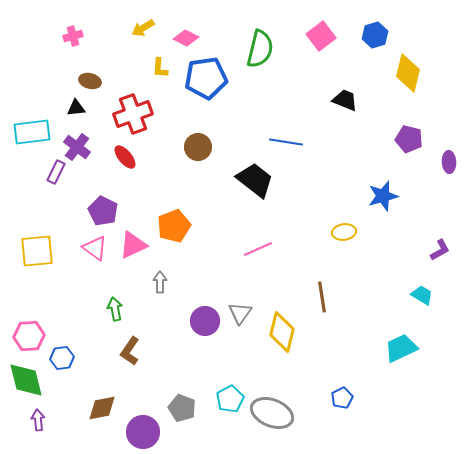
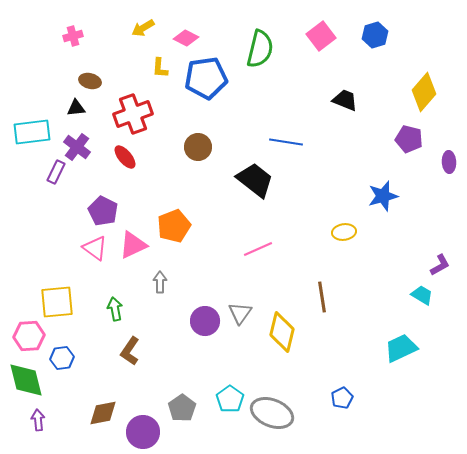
yellow diamond at (408, 73): moved 16 px right, 19 px down; rotated 27 degrees clockwise
purple L-shape at (440, 250): moved 15 px down
yellow square at (37, 251): moved 20 px right, 51 px down
cyan pentagon at (230, 399): rotated 8 degrees counterclockwise
brown diamond at (102, 408): moved 1 px right, 5 px down
gray pentagon at (182, 408): rotated 16 degrees clockwise
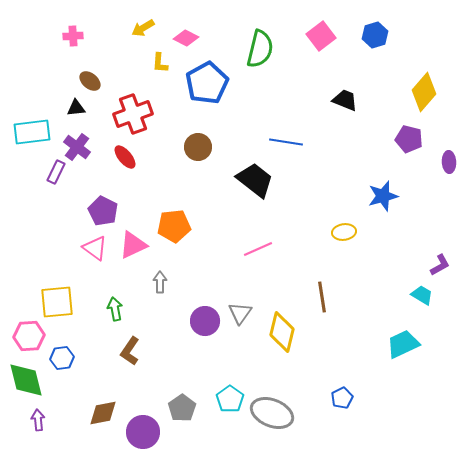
pink cross at (73, 36): rotated 12 degrees clockwise
yellow L-shape at (160, 68): moved 5 px up
blue pentagon at (206, 78): moved 1 px right, 5 px down; rotated 21 degrees counterclockwise
brown ellipse at (90, 81): rotated 25 degrees clockwise
orange pentagon at (174, 226): rotated 16 degrees clockwise
cyan trapezoid at (401, 348): moved 2 px right, 4 px up
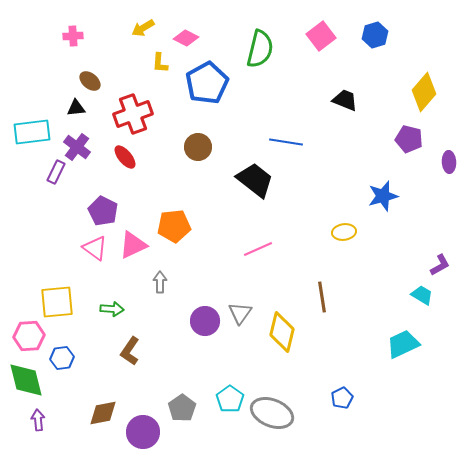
green arrow at (115, 309): moved 3 px left; rotated 105 degrees clockwise
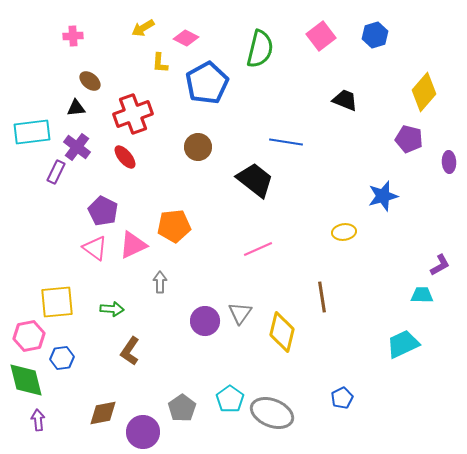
cyan trapezoid at (422, 295): rotated 30 degrees counterclockwise
pink hexagon at (29, 336): rotated 8 degrees counterclockwise
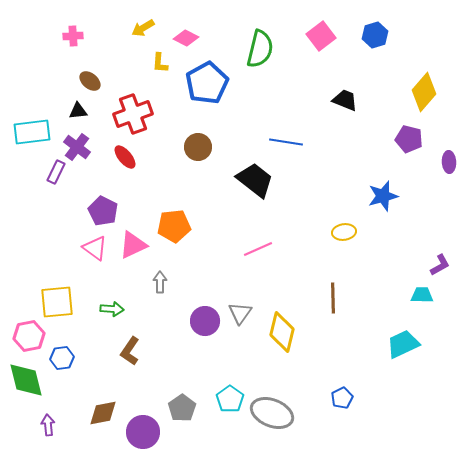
black triangle at (76, 108): moved 2 px right, 3 px down
brown line at (322, 297): moved 11 px right, 1 px down; rotated 8 degrees clockwise
purple arrow at (38, 420): moved 10 px right, 5 px down
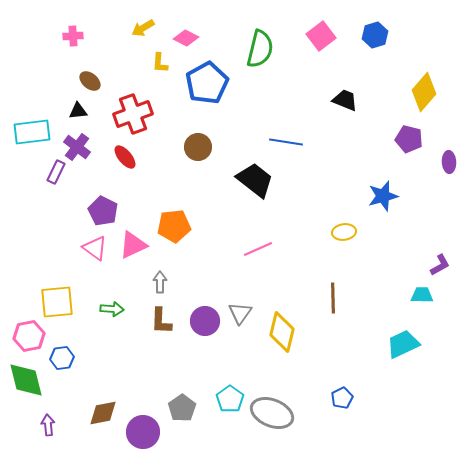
brown L-shape at (130, 351): moved 31 px right, 30 px up; rotated 32 degrees counterclockwise
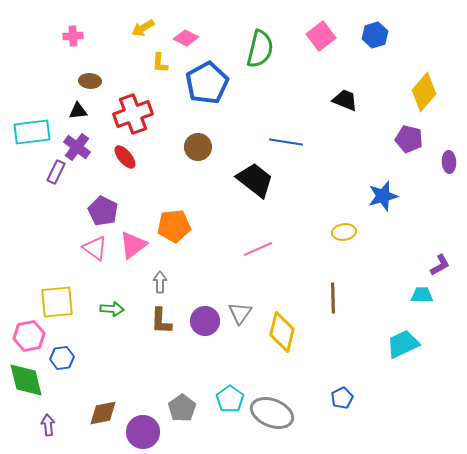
brown ellipse at (90, 81): rotated 35 degrees counterclockwise
pink triangle at (133, 245): rotated 12 degrees counterclockwise
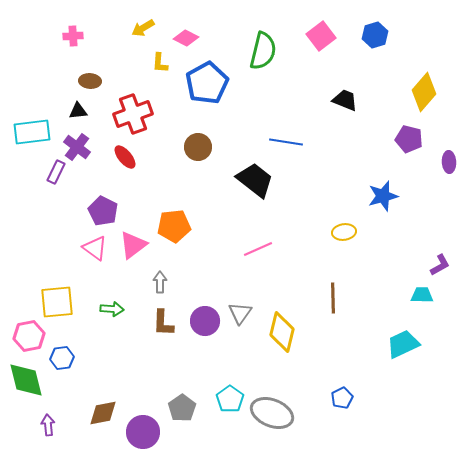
green semicircle at (260, 49): moved 3 px right, 2 px down
brown L-shape at (161, 321): moved 2 px right, 2 px down
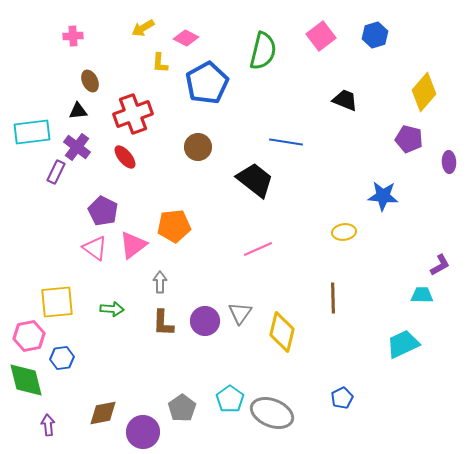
brown ellipse at (90, 81): rotated 60 degrees clockwise
blue star at (383, 196): rotated 20 degrees clockwise
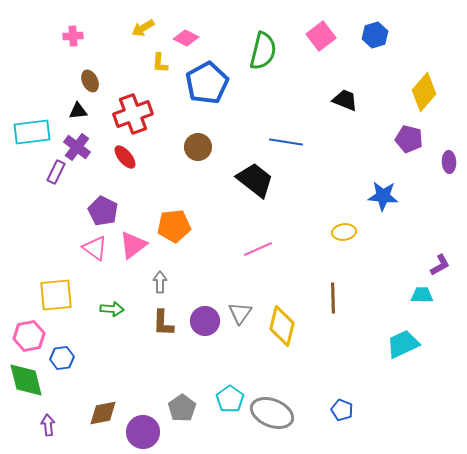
yellow square at (57, 302): moved 1 px left, 7 px up
yellow diamond at (282, 332): moved 6 px up
blue pentagon at (342, 398): moved 12 px down; rotated 25 degrees counterclockwise
